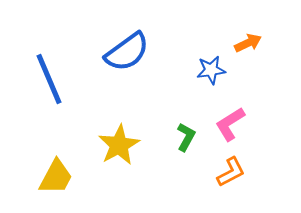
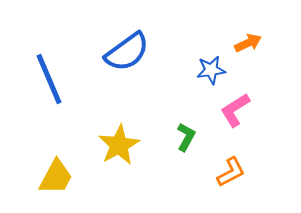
pink L-shape: moved 5 px right, 14 px up
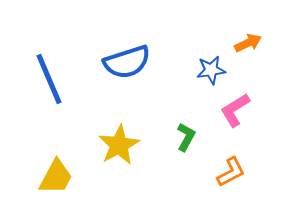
blue semicircle: moved 10 px down; rotated 18 degrees clockwise
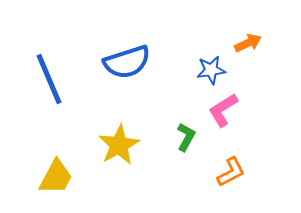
pink L-shape: moved 12 px left
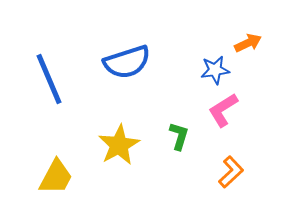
blue star: moved 4 px right
green L-shape: moved 7 px left, 1 px up; rotated 12 degrees counterclockwise
orange L-shape: rotated 16 degrees counterclockwise
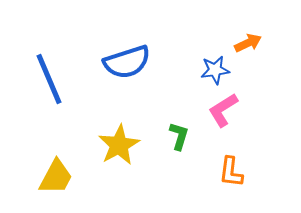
orange L-shape: rotated 140 degrees clockwise
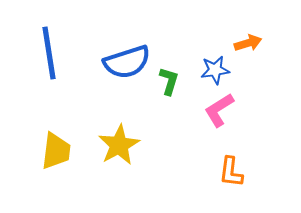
orange arrow: rotated 8 degrees clockwise
blue line: moved 26 px up; rotated 14 degrees clockwise
pink L-shape: moved 4 px left
green L-shape: moved 10 px left, 55 px up
yellow trapezoid: moved 26 px up; rotated 21 degrees counterclockwise
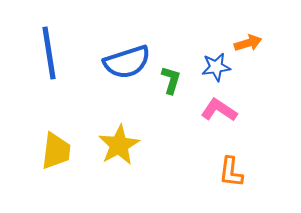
blue star: moved 1 px right, 3 px up
green L-shape: moved 2 px right, 1 px up
pink L-shape: rotated 66 degrees clockwise
